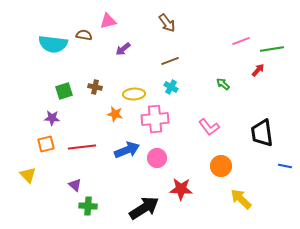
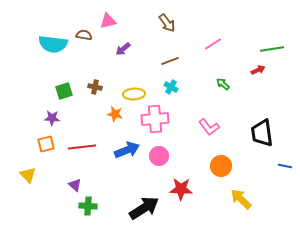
pink line: moved 28 px left, 3 px down; rotated 12 degrees counterclockwise
red arrow: rotated 24 degrees clockwise
pink circle: moved 2 px right, 2 px up
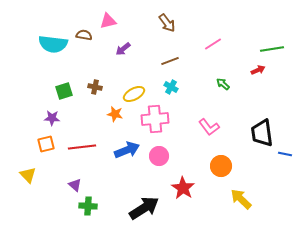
yellow ellipse: rotated 25 degrees counterclockwise
blue line: moved 12 px up
red star: moved 2 px right, 1 px up; rotated 30 degrees clockwise
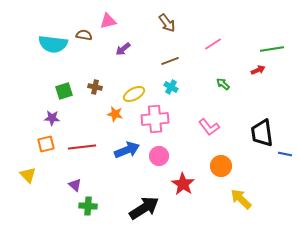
red star: moved 4 px up
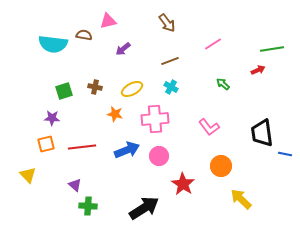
yellow ellipse: moved 2 px left, 5 px up
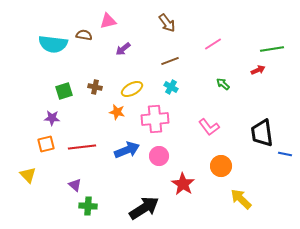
orange star: moved 2 px right, 2 px up
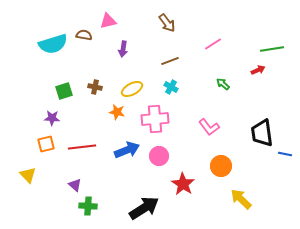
cyan semicircle: rotated 24 degrees counterclockwise
purple arrow: rotated 42 degrees counterclockwise
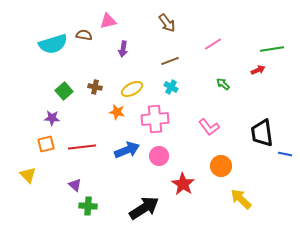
green square: rotated 24 degrees counterclockwise
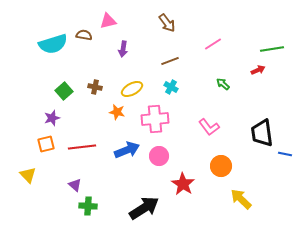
purple star: rotated 21 degrees counterclockwise
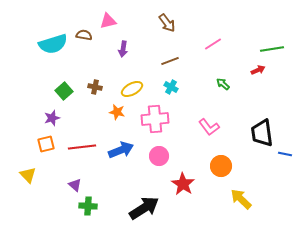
blue arrow: moved 6 px left
